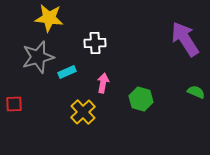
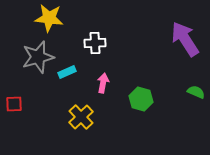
yellow cross: moved 2 px left, 5 px down
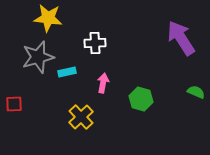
yellow star: moved 1 px left
purple arrow: moved 4 px left, 1 px up
cyan rectangle: rotated 12 degrees clockwise
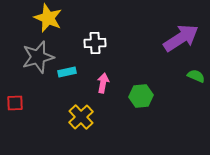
yellow star: rotated 16 degrees clockwise
purple arrow: rotated 90 degrees clockwise
green semicircle: moved 16 px up
green hexagon: moved 3 px up; rotated 20 degrees counterclockwise
red square: moved 1 px right, 1 px up
